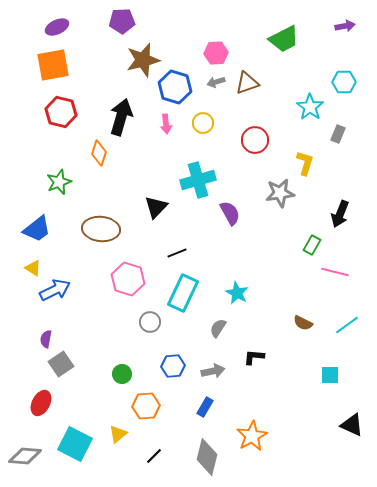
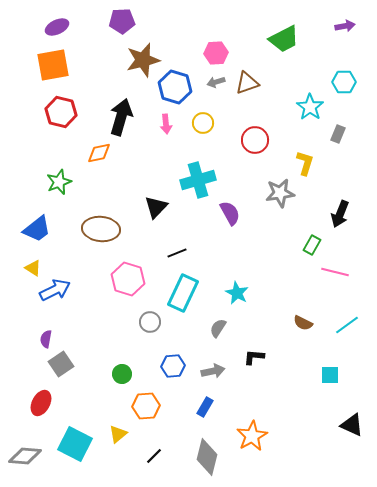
orange diamond at (99, 153): rotated 60 degrees clockwise
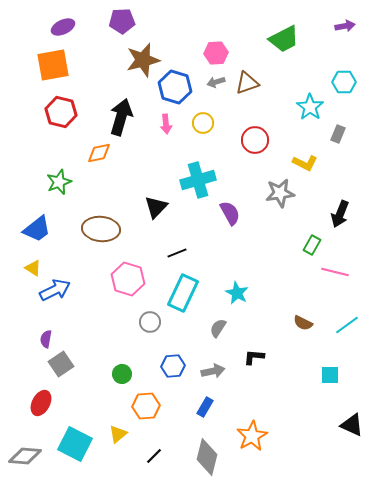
purple ellipse at (57, 27): moved 6 px right
yellow L-shape at (305, 163): rotated 100 degrees clockwise
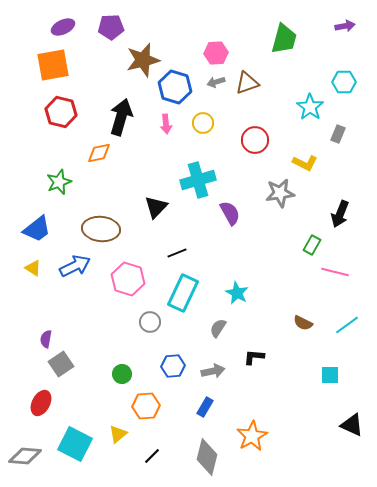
purple pentagon at (122, 21): moved 11 px left, 6 px down
green trapezoid at (284, 39): rotated 48 degrees counterclockwise
blue arrow at (55, 290): moved 20 px right, 24 px up
black line at (154, 456): moved 2 px left
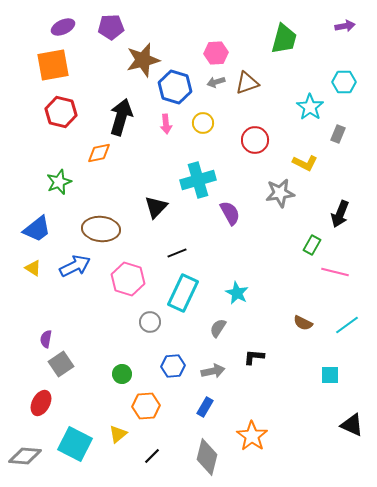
orange star at (252, 436): rotated 8 degrees counterclockwise
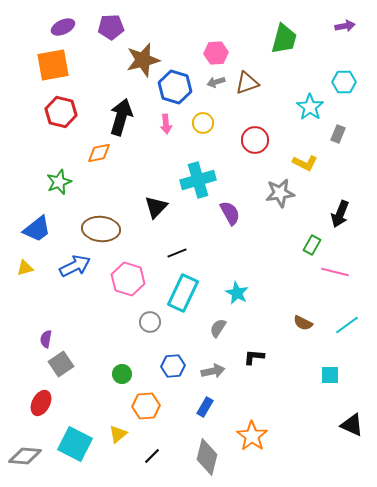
yellow triangle at (33, 268): moved 8 px left; rotated 48 degrees counterclockwise
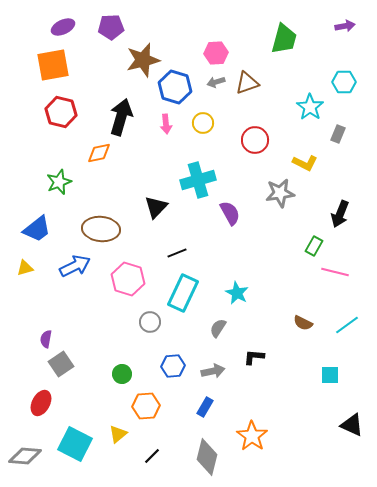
green rectangle at (312, 245): moved 2 px right, 1 px down
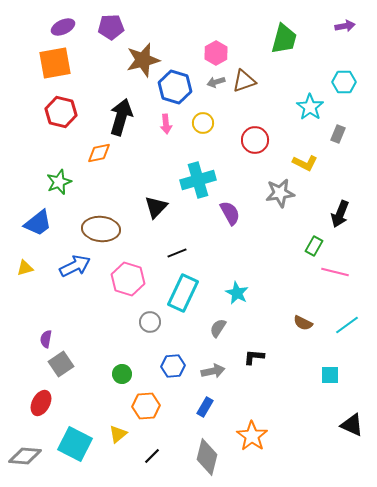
pink hexagon at (216, 53): rotated 25 degrees counterclockwise
orange square at (53, 65): moved 2 px right, 2 px up
brown triangle at (247, 83): moved 3 px left, 2 px up
blue trapezoid at (37, 229): moved 1 px right, 6 px up
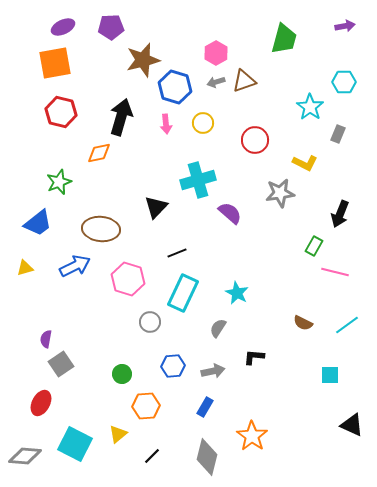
purple semicircle at (230, 213): rotated 20 degrees counterclockwise
